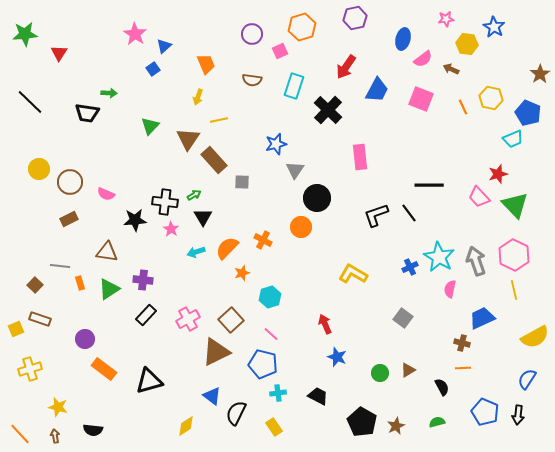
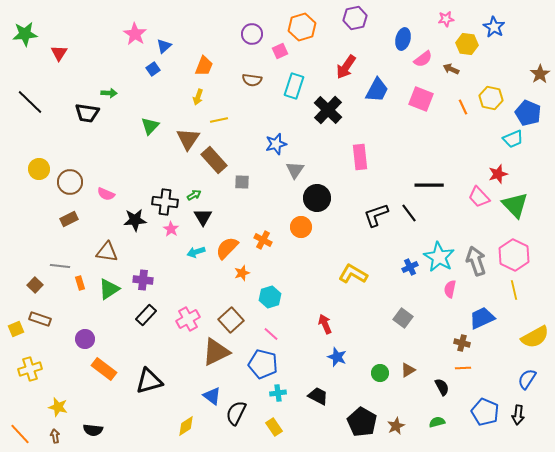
orange trapezoid at (206, 64): moved 2 px left, 2 px down; rotated 45 degrees clockwise
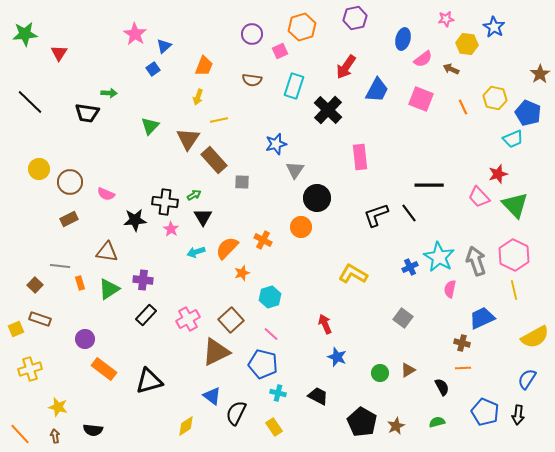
yellow hexagon at (491, 98): moved 4 px right
cyan cross at (278, 393): rotated 21 degrees clockwise
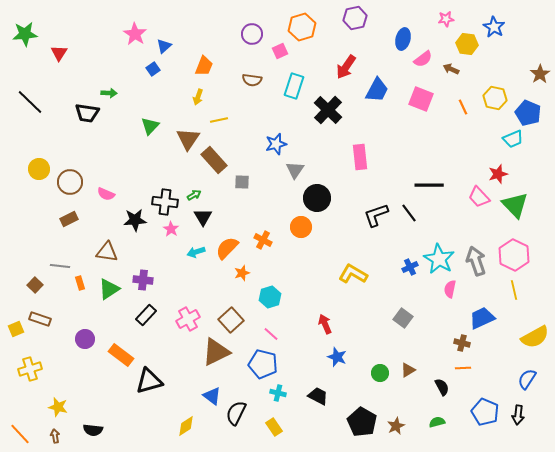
cyan star at (439, 257): moved 2 px down
orange rectangle at (104, 369): moved 17 px right, 14 px up
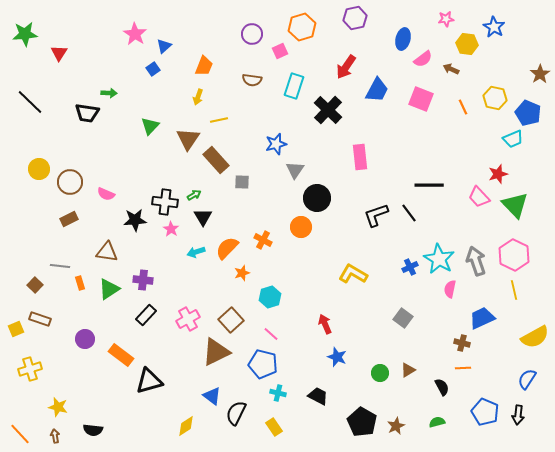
brown rectangle at (214, 160): moved 2 px right
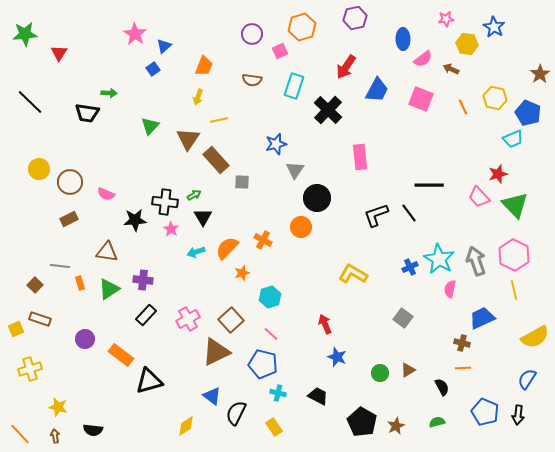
blue ellipse at (403, 39): rotated 15 degrees counterclockwise
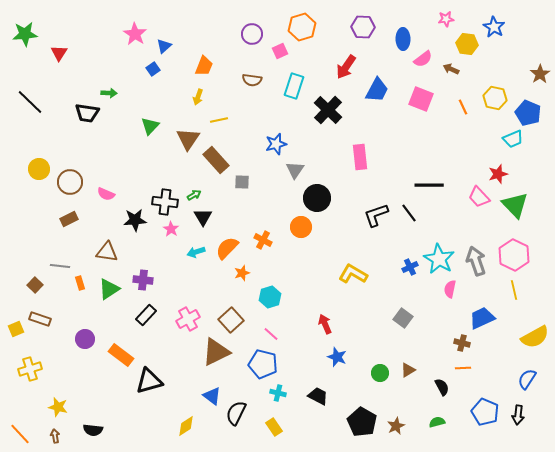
purple hexagon at (355, 18): moved 8 px right, 9 px down; rotated 15 degrees clockwise
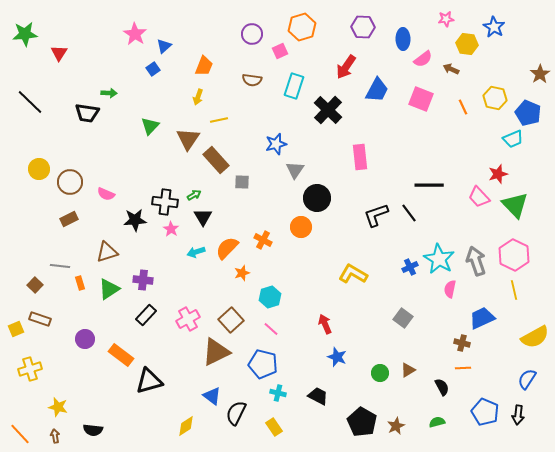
brown triangle at (107, 252): rotated 25 degrees counterclockwise
pink line at (271, 334): moved 5 px up
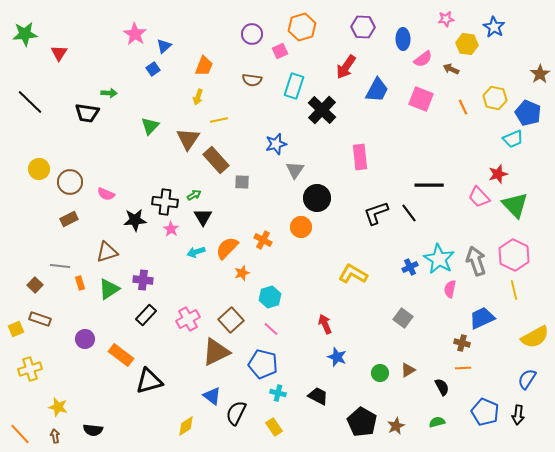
black cross at (328, 110): moved 6 px left
black L-shape at (376, 215): moved 2 px up
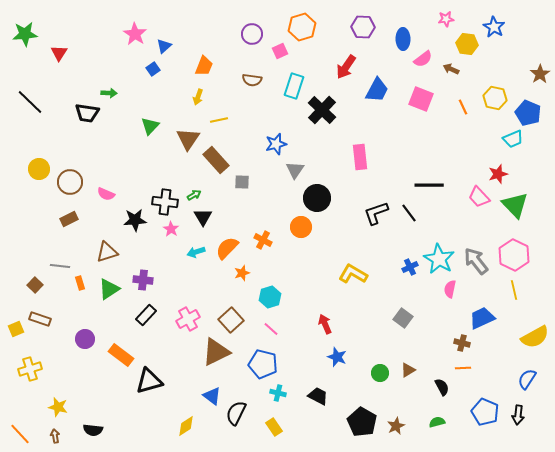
gray arrow at (476, 261): rotated 20 degrees counterclockwise
